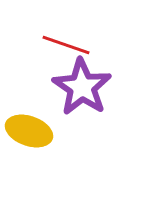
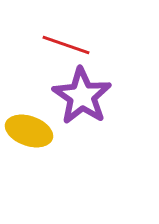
purple star: moved 9 px down
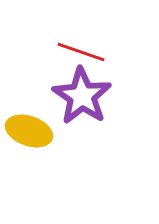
red line: moved 15 px right, 7 px down
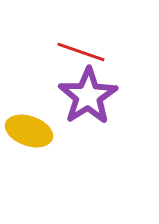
purple star: moved 6 px right; rotated 6 degrees clockwise
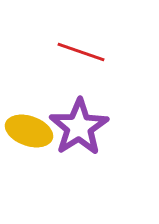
purple star: moved 9 px left, 31 px down
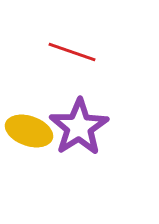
red line: moved 9 px left
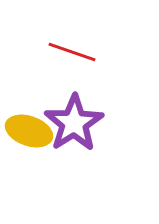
purple star: moved 5 px left, 4 px up
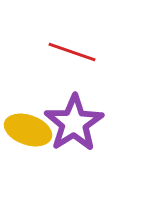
yellow ellipse: moved 1 px left, 1 px up
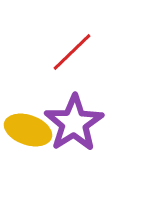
red line: rotated 63 degrees counterclockwise
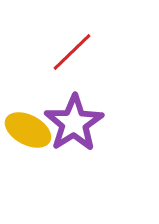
yellow ellipse: rotated 9 degrees clockwise
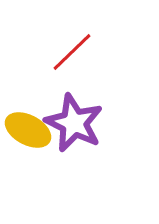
purple star: rotated 14 degrees counterclockwise
